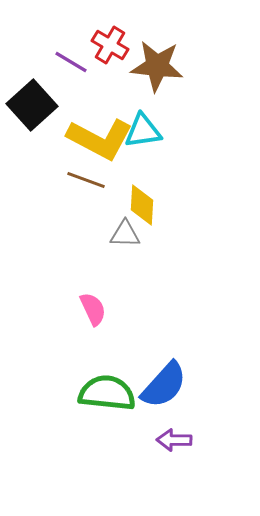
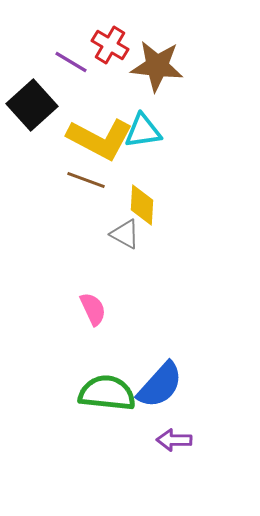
gray triangle: rotated 28 degrees clockwise
blue semicircle: moved 4 px left
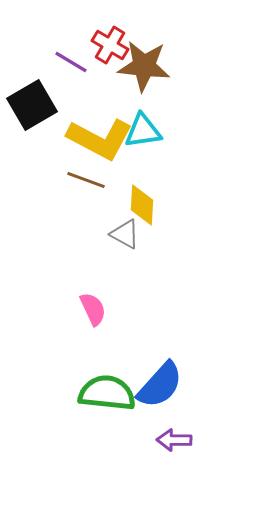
brown star: moved 13 px left
black square: rotated 12 degrees clockwise
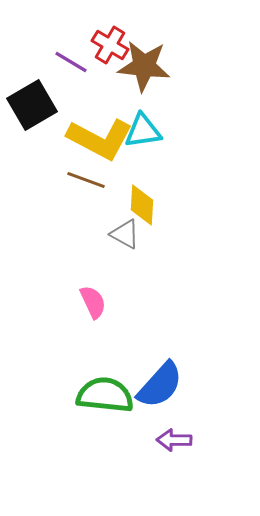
pink semicircle: moved 7 px up
green semicircle: moved 2 px left, 2 px down
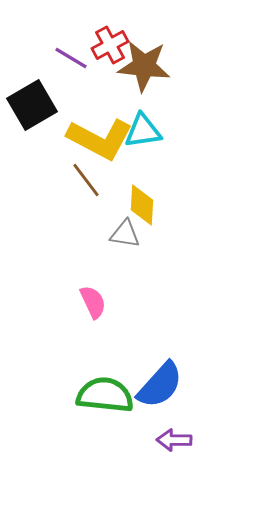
red cross: rotated 30 degrees clockwise
purple line: moved 4 px up
brown line: rotated 33 degrees clockwise
gray triangle: rotated 20 degrees counterclockwise
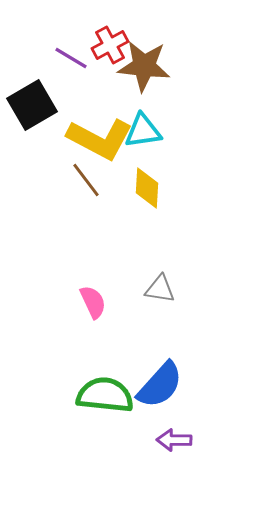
yellow diamond: moved 5 px right, 17 px up
gray triangle: moved 35 px right, 55 px down
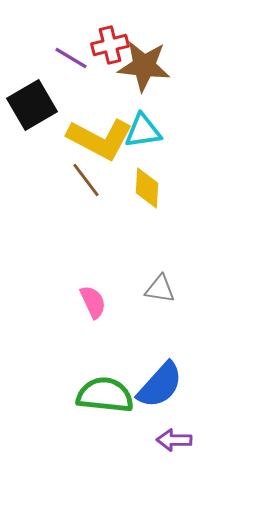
red cross: rotated 15 degrees clockwise
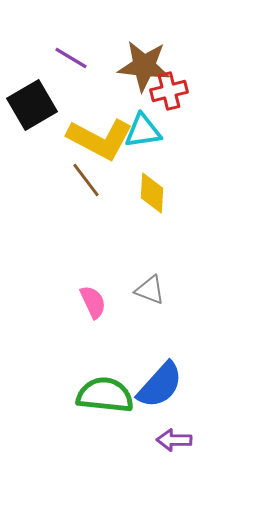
red cross: moved 59 px right, 46 px down
yellow diamond: moved 5 px right, 5 px down
gray triangle: moved 10 px left, 1 px down; rotated 12 degrees clockwise
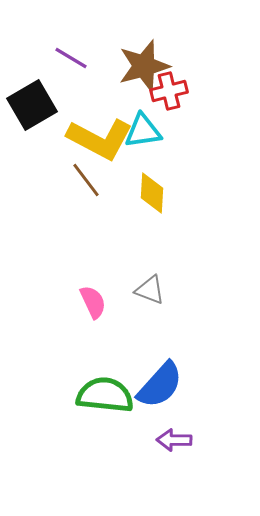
brown star: rotated 22 degrees counterclockwise
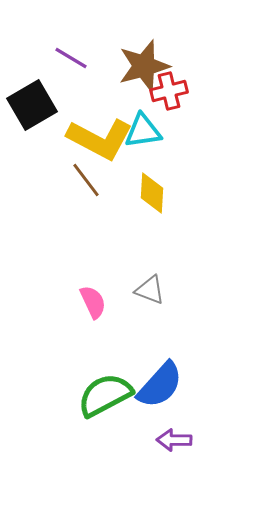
green semicircle: rotated 34 degrees counterclockwise
